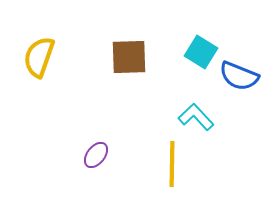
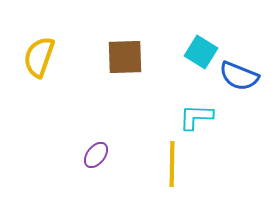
brown square: moved 4 px left
cyan L-shape: rotated 45 degrees counterclockwise
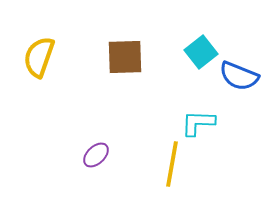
cyan square: rotated 20 degrees clockwise
cyan L-shape: moved 2 px right, 6 px down
purple ellipse: rotated 8 degrees clockwise
yellow line: rotated 9 degrees clockwise
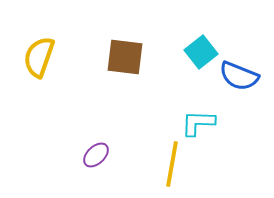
brown square: rotated 9 degrees clockwise
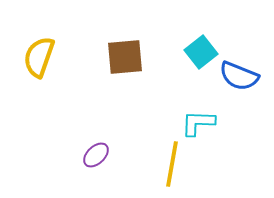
brown square: rotated 12 degrees counterclockwise
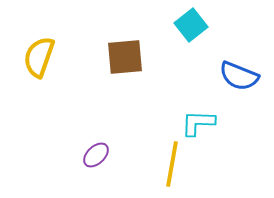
cyan square: moved 10 px left, 27 px up
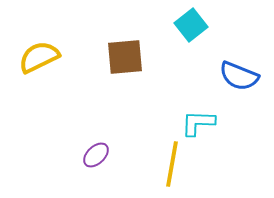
yellow semicircle: rotated 45 degrees clockwise
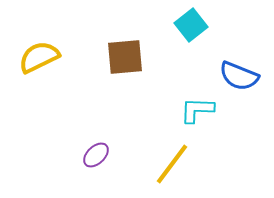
cyan L-shape: moved 1 px left, 13 px up
yellow line: rotated 27 degrees clockwise
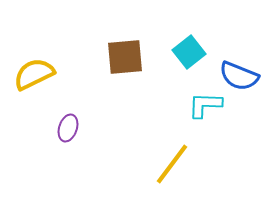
cyan square: moved 2 px left, 27 px down
yellow semicircle: moved 5 px left, 17 px down
cyan L-shape: moved 8 px right, 5 px up
purple ellipse: moved 28 px left, 27 px up; rotated 28 degrees counterclockwise
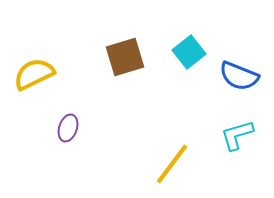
brown square: rotated 12 degrees counterclockwise
cyan L-shape: moved 32 px right, 30 px down; rotated 18 degrees counterclockwise
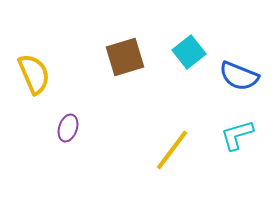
yellow semicircle: rotated 93 degrees clockwise
yellow line: moved 14 px up
